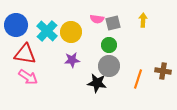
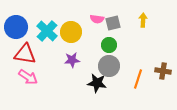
blue circle: moved 2 px down
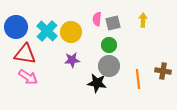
pink semicircle: rotated 88 degrees clockwise
orange line: rotated 24 degrees counterclockwise
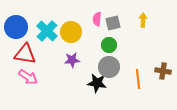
gray circle: moved 1 px down
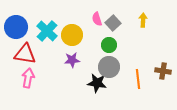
pink semicircle: rotated 24 degrees counterclockwise
gray square: rotated 28 degrees counterclockwise
yellow circle: moved 1 px right, 3 px down
pink arrow: moved 1 px down; rotated 114 degrees counterclockwise
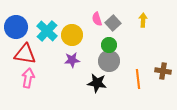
gray circle: moved 6 px up
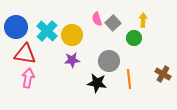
green circle: moved 25 px right, 7 px up
brown cross: moved 3 px down; rotated 21 degrees clockwise
orange line: moved 9 px left
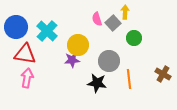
yellow arrow: moved 18 px left, 8 px up
yellow circle: moved 6 px right, 10 px down
pink arrow: moved 1 px left
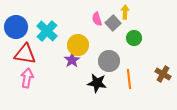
purple star: rotated 28 degrees counterclockwise
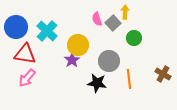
pink arrow: rotated 150 degrees counterclockwise
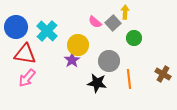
pink semicircle: moved 2 px left, 3 px down; rotated 32 degrees counterclockwise
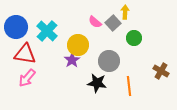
brown cross: moved 2 px left, 3 px up
orange line: moved 7 px down
